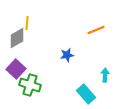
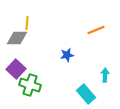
gray diamond: rotated 30 degrees clockwise
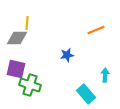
purple square: rotated 30 degrees counterclockwise
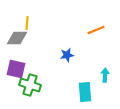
cyan rectangle: moved 1 px left, 2 px up; rotated 36 degrees clockwise
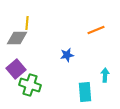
purple square: rotated 36 degrees clockwise
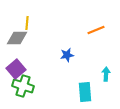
cyan arrow: moved 1 px right, 1 px up
green cross: moved 7 px left, 1 px down
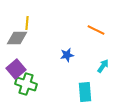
orange line: rotated 48 degrees clockwise
cyan arrow: moved 3 px left, 8 px up; rotated 32 degrees clockwise
green cross: moved 3 px right, 2 px up
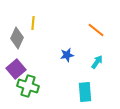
yellow line: moved 6 px right
orange line: rotated 12 degrees clockwise
gray diamond: rotated 65 degrees counterclockwise
cyan arrow: moved 6 px left, 4 px up
green cross: moved 2 px right, 2 px down
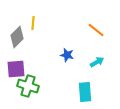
gray diamond: moved 1 px up; rotated 20 degrees clockwise
blue star: rotated 24 degrees clockwise
cyan arrow: rotated 24 degrees clockwise
purple square: rotated 36 degrees clockwise
